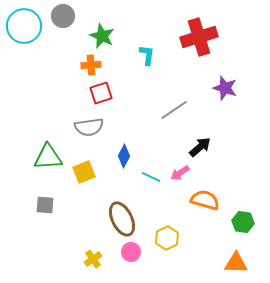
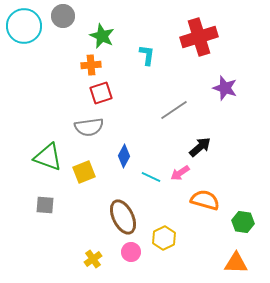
green triangle: rotated 24 degrees clockwise
brown ellipse: moved 1 px right, 2 px up
yellow hexagon: moved 3 px left
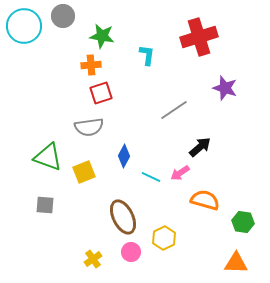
green star: rotated 15 degrees counterclockwise
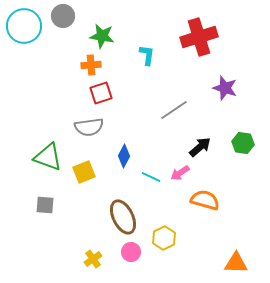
green hexagon: moved 79 px up
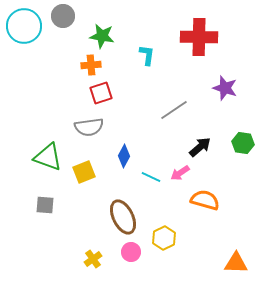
red cross: rotated 18 degrees clockwise
